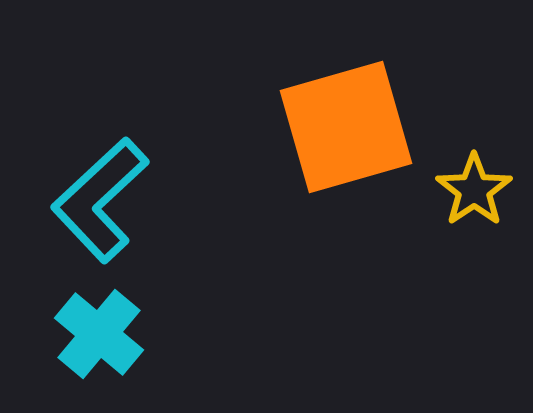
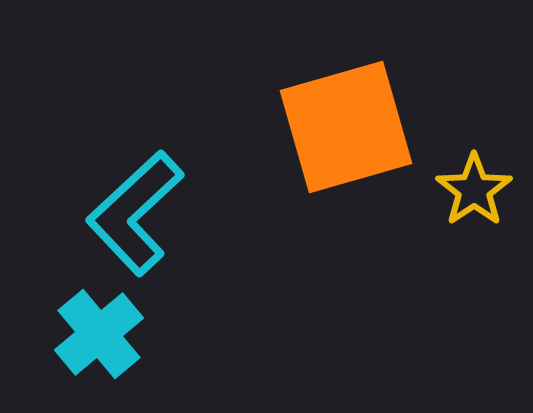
cyan L-shape: moved 35 px right, 13 px down
cyan cross: rotated 10 degrees clockwise
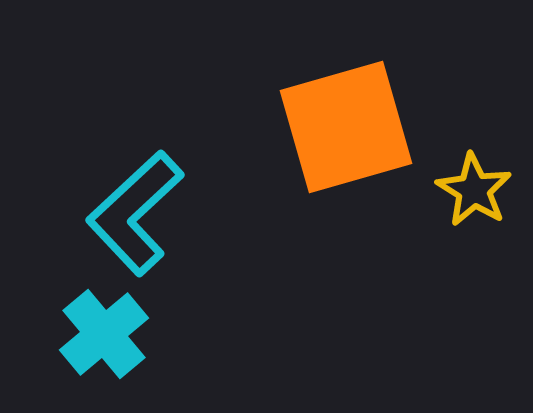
yellow star: rotated 6 degrees counterclockwise
cyan cross: moved 5 px right
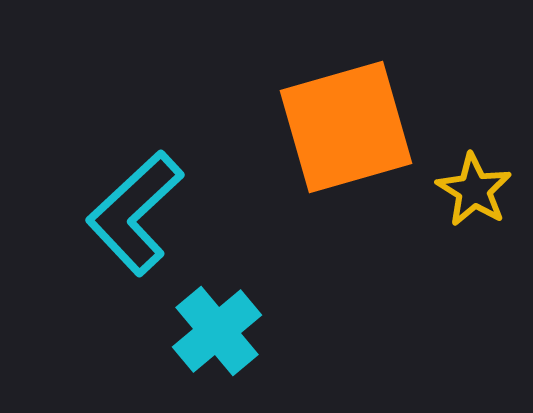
cyan cross: moved 113 px right, 3 px up
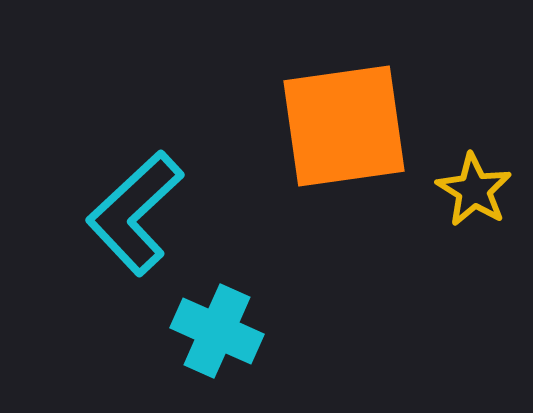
orange square: moved 2 px left, 1 px up; rotated 8 degrees clockwise
cyan cross: rotated 26 degrees counterclockwise
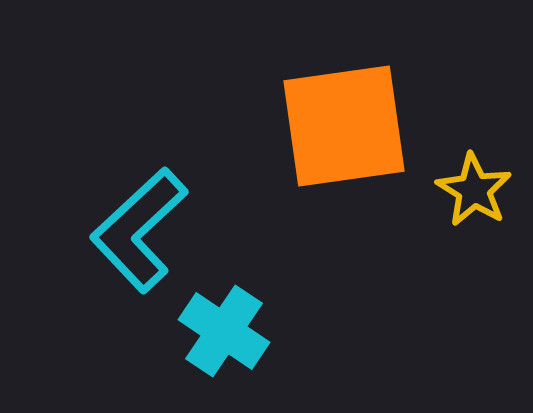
cyan L-shape: moved 4 px right, 17 px down
cyan cross: moved 7 px right; rotated 10 degrees clockwise
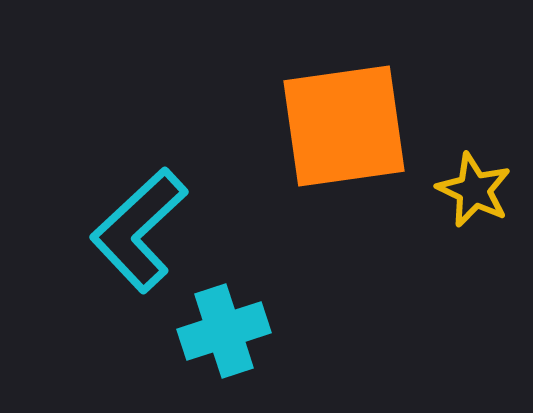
yellow star: rotated 6 degrees counterclockwise
cyan cross: rotated 38 degrees clockwise
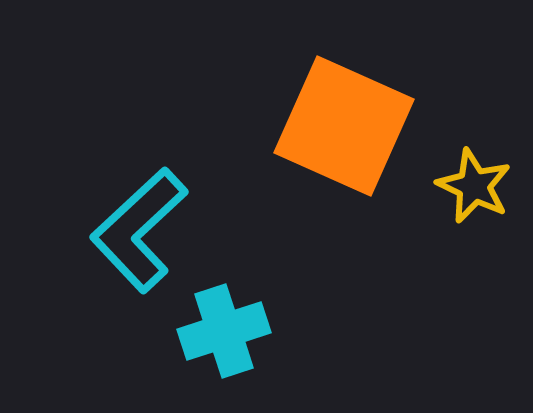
orange square: rotated 32 degrees clockwise
yellow star: moved 4 px up
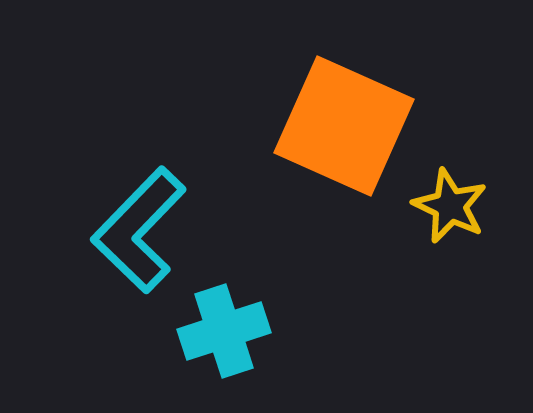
yellow star: moved 24 px left, 20 px down
cyan L-shape: rotated 3 degrees counterclockwise
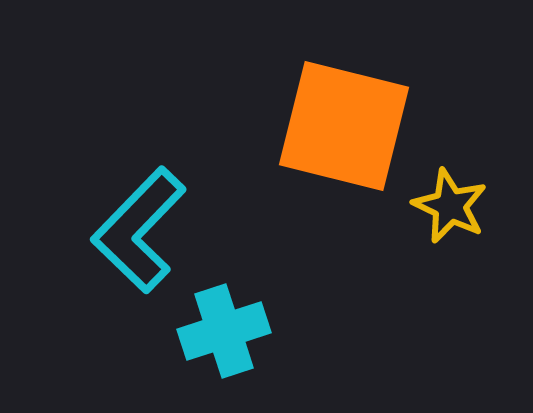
orange square: rotated 10 degrees counterclockwise
